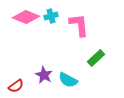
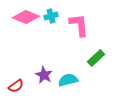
cyan semicircle: rotated 138 degrees clockwise
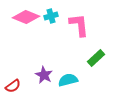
red semicircle: moved 3 px left
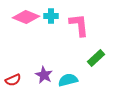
cyan cross: rotated 16 degrees clockwise
red semicircle: moved 6 px up; rotated 14 degrees clockwise
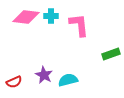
pink diamond: rotated 16 degrees counterclockwise
green rectangle: moved 15 px right, 4 px up; rotated 24 degrees clockwise
red semicircle: moved 1 px right, 2 px down
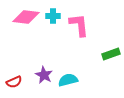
cyan cross: moved 2 px right
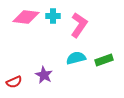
pink L-shape: rotated 40 degrees clockwise
green rectangle: moved 7 px left, 6 px down
cyan semicircle: moved 8 px right, 22 px up
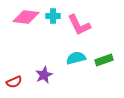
pink L-shape: rotated 120 degrees clockwise
purple star: rotated 18 degrees clockwise
